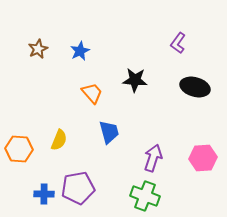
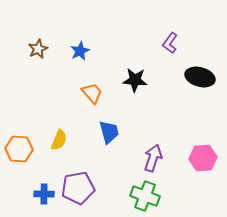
purple L-shape: moved 8 px left
black ellipse: moved 5 px right, 10 px up
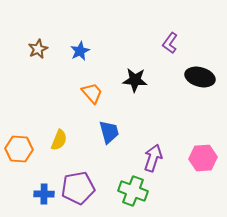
green cross: moved 12 px left, 5 px up
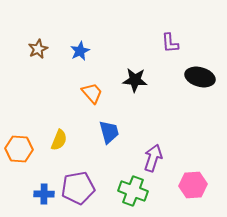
purple L-shape: rotated 40 degrees counterclockwise
pink hexagon: moved 10 px left, 27 px down
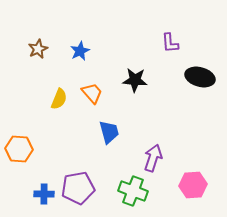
yellow semicircle: moved 41 px up
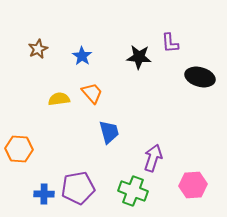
blue star: moved 2 px right, 5 px down; rotated 12 degrees counterclockwise
black star: moved 4 px right, 23 px up
yellow semicircle: rotated 120 degrees counterclockwise
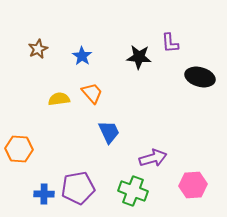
blue trapezoid: rotated 10 degrees counterclockwise
purple arrow: rotated 56 degrees clockwise
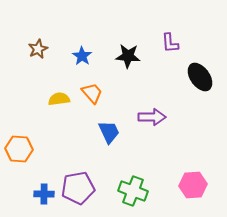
black star: moved 11 px left, 1 px up
black ellipse: rotated 40 degrees clockwise
purple arrow: moved 1 px left, 41 px up; rotated 16 degrees clockwise
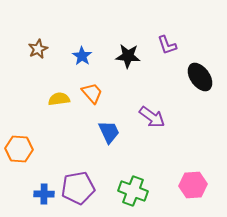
purple L-shape: moved 3 px left, 2 px down; rotated 15 degrees counterclockwise
purple arrow: rotated 36 degrees clockwise
